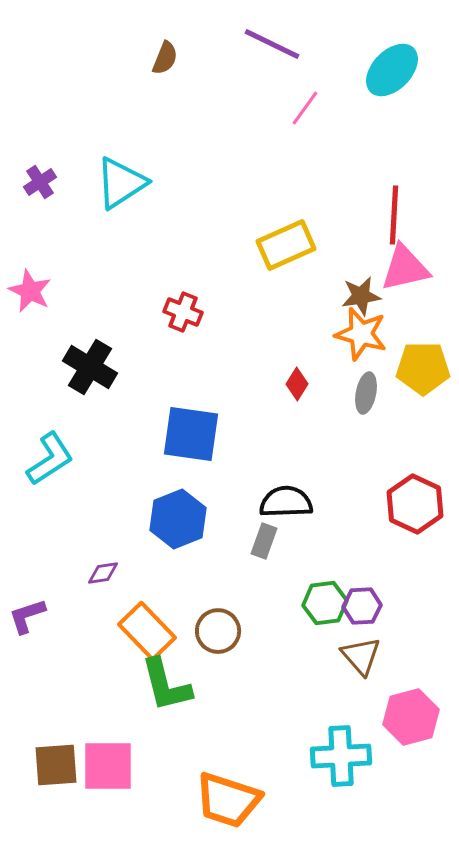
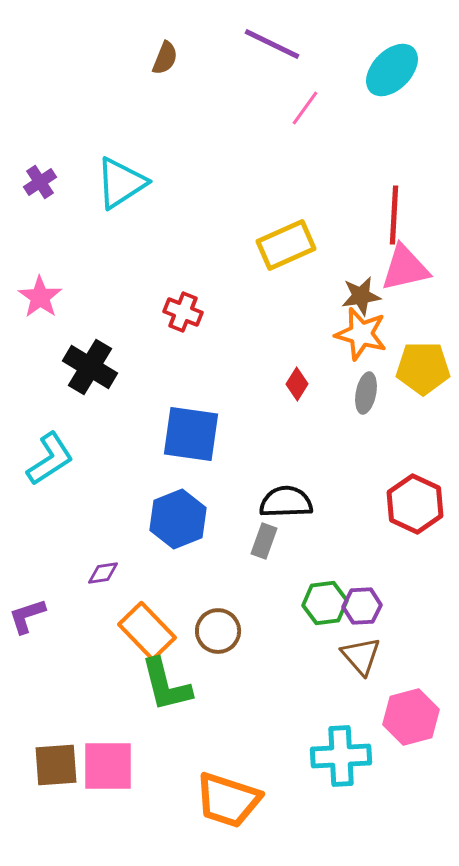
pink star: moved 10 px right, 6 px down; rotated 9 degrees clockwise
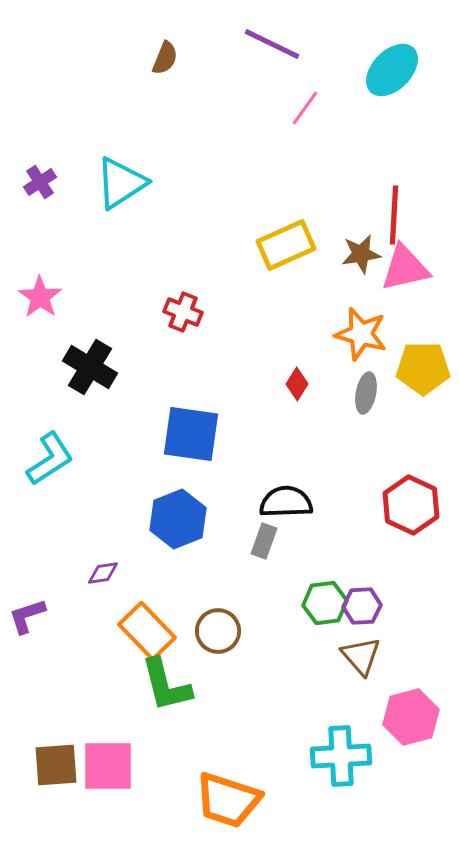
brown star: moved 42 px up
red hexagon: moved 4 px left, 1 px down
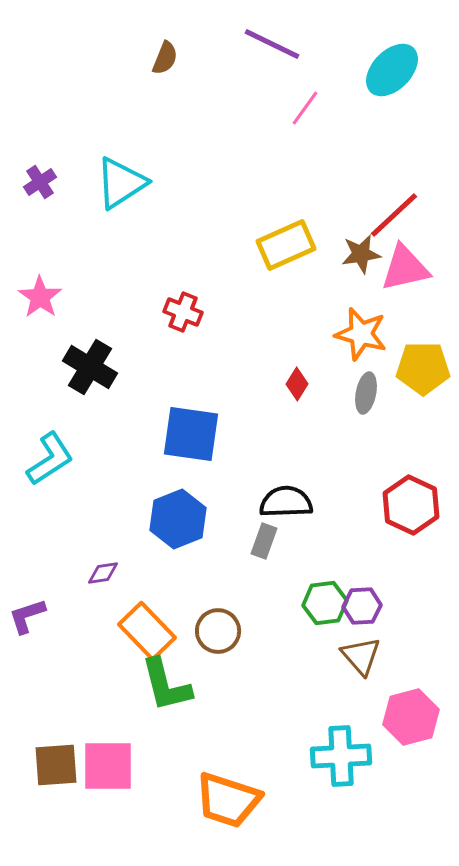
red line: rotated 44 degrees clockwise
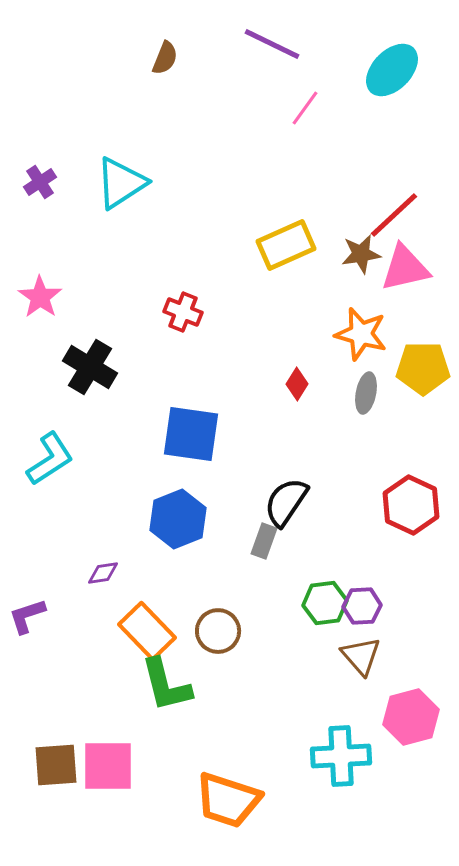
black semicircle: rotated 54 degrees counterclockwise
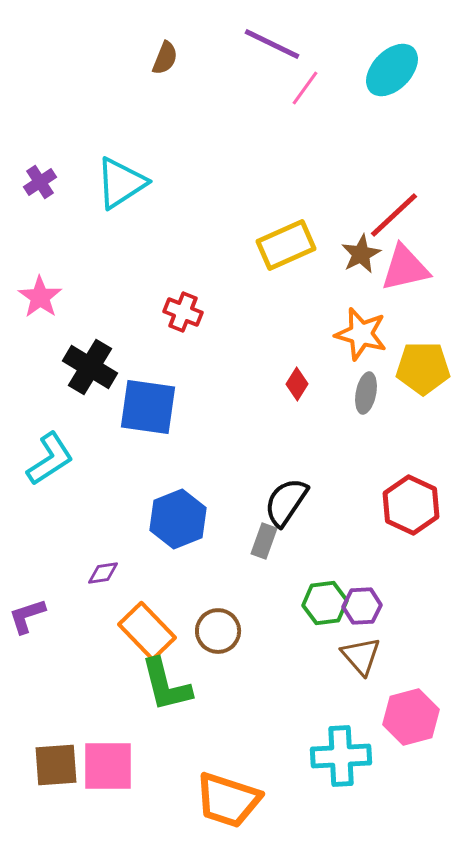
pink line: moved 20 px up
brown star: rotated 18 degrees counterclockwise
blue square: moved 43 px left, 27 px up
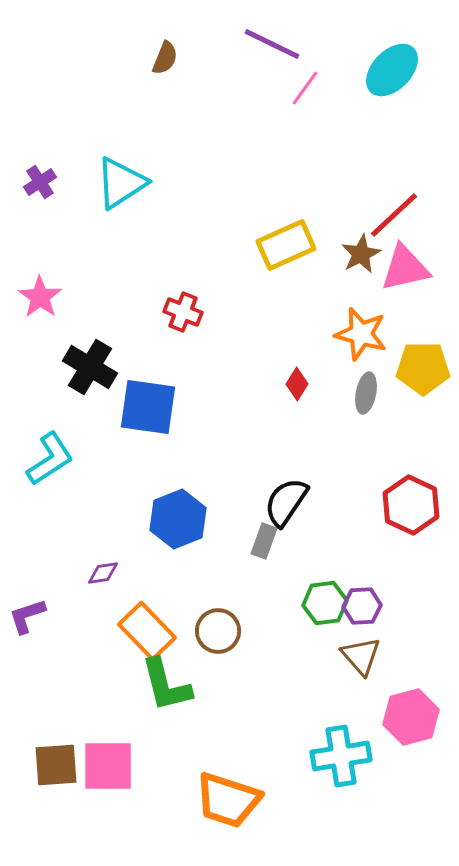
cyan cross: rotated 6 degrees counterclockwise
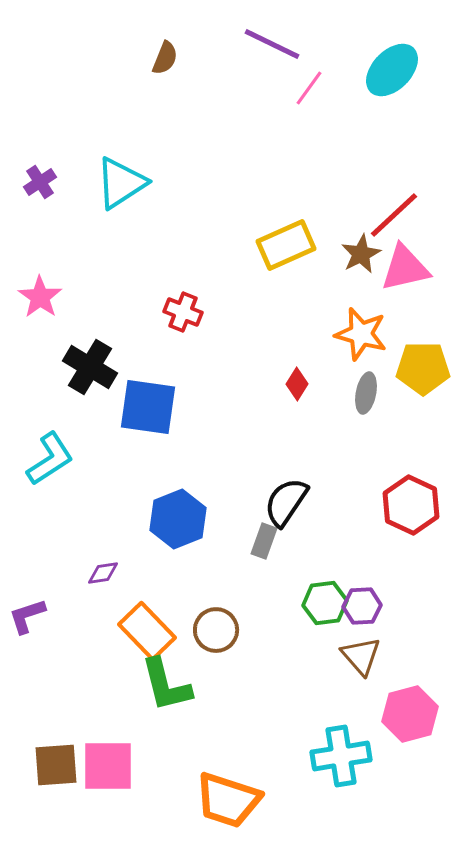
pink line: moved 4 px right
brown circle: moved 2 px left, 1 px up
pink hexagon: moved 1 px left, 3 px up
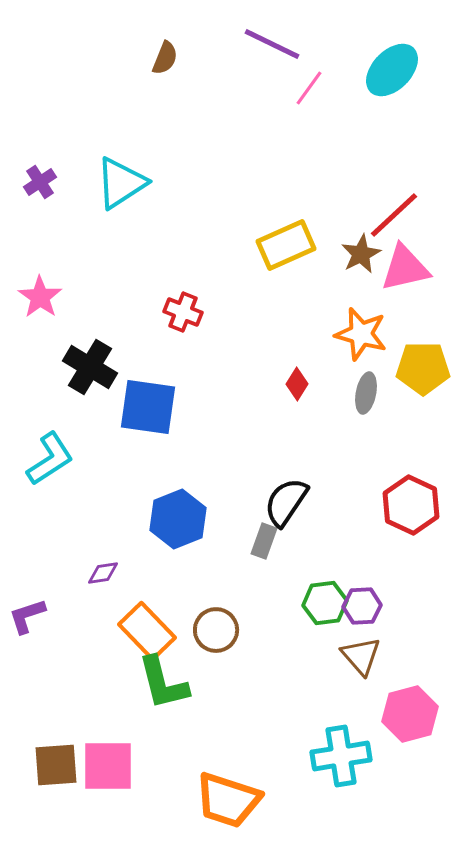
green L-shape: moved 3 px left, 2 px up
